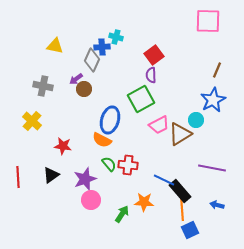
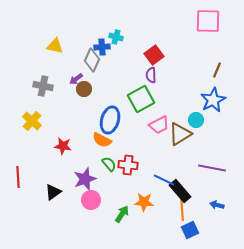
black triangle: moved 2 px right, 17 px down
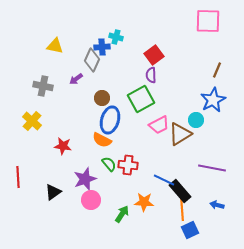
brown circle: moved 18 px right, 9 px down
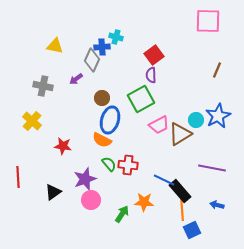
blue star: moved 5 px right, 16 px down
blue square: moved 2 px right
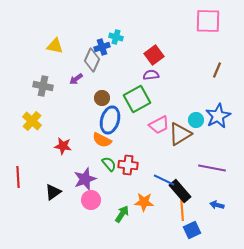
blue cross: rotated 14 degrees counterclockwise
purple semicircle: rotated 84 degrees clockwise
green square: moved 4 px left
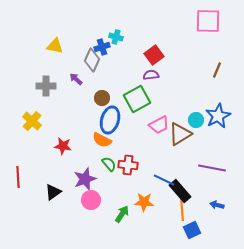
purple arrow: rotated 80 degrees clockwise
gray cross: moved 3 px right; rotated 12 degrees counterclockwise
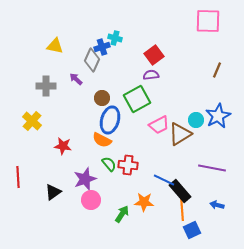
cyan cross: moved 1 px left, 1 px down
